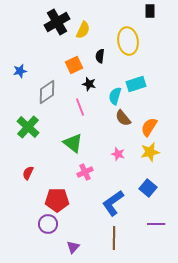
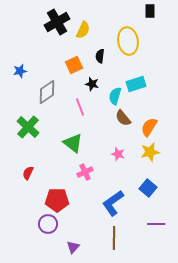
black star: moved 3 px right
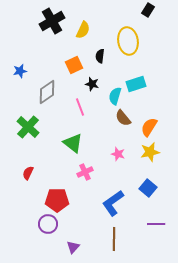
black rectangle: moved 2 px left, 1 px up; rotated 32 degrees clockwise
black cross: moved 5 px left, 1 px up
brown line: moved 1 px down
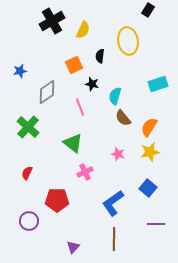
cyan rectangle: moved 22 px right
red semicircle: moved 1 px left
purple circle: moved 19 px left, 3 px up
